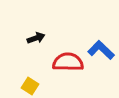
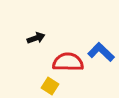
blue L-shape: moved 2 px down
yellow square: moved 20 px right
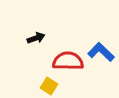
red semicircle: moved 1 px up
yellow square: moved 1 px left
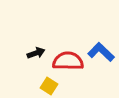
black arrow: moved 15 px down
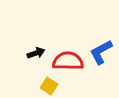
blue L-shape: rotated 72 degrees counterclockwise
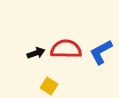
red semicircle: moved 2 px left, 12 px up
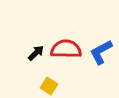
black arrow: rotated 24 degrees counterclockwise
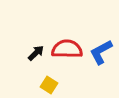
red semicircle: moved 1 px right
yellow square: moved 1 px up
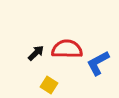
blue L-shape: moved 3 px left, 11 px down
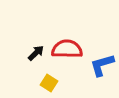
blue L-shape: moved 4 px right, 2 px down; rotated 12 degrees clockwise
yellow square: moved 2 px up
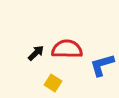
yellow square: moved 4 px right
